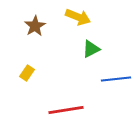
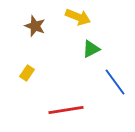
brown star: rotated 20 degrees counterclockwise
blue line: moved 1 px left, 3 px down; rotated 60 degrees clockwise
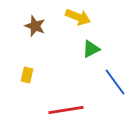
yellow rectangle: moved 2 px down; rotated 21 degrees counterclockwise
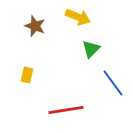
green triangle: rotated 18 degrees counterclockwise
blue line: moved 2 px left, 1 px down
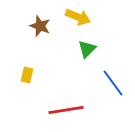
brown star: moved 5 px right
green triangle: moved 4 px left
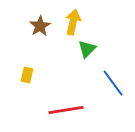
yellow arrow: moved 5 px left, 5 px down; rotated 100 degrees counterclockwise
brown star: rotated 20 degrees clockwise
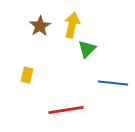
yellow arrow: moved 1 px left, 3 px down
blue line: rotated 48 degrees counterclockwise
